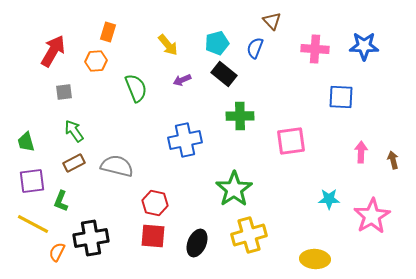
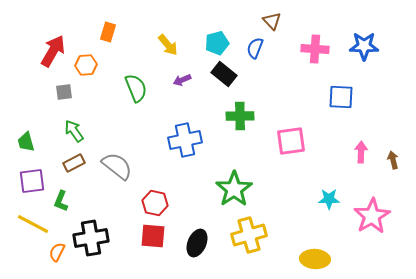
orange hexagon: moved 10 px left, 4 px down
gray semicircle: rotated 24 degrees clockwise
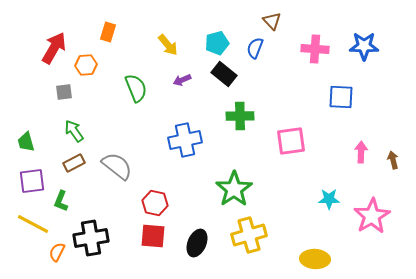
red arrow: moved 1 px right, 3 px up
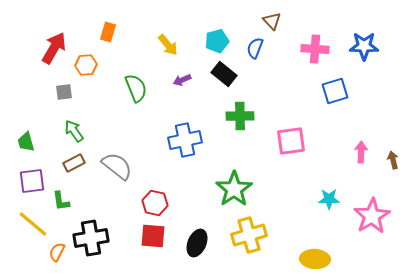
cyan pentagon: moved 2 px up
blue square: moved 6 px left, 6 px up; rotated 20 degrees counterclockwise
green L-shape: rotated 30 degrees counterclockwise
yellow line: rotated 12 degrees clockwise
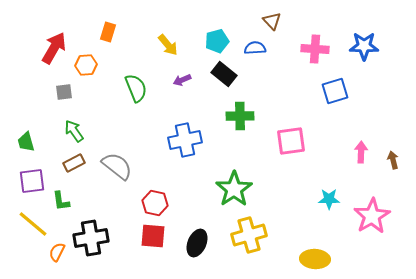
blue semicircle: rotated 65 degrees clockwise
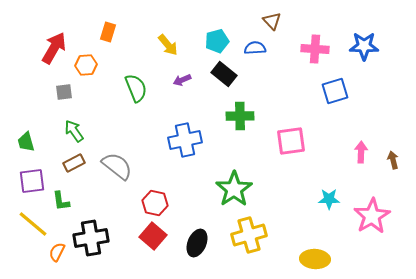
red square: rotated 36 degrees clockwise
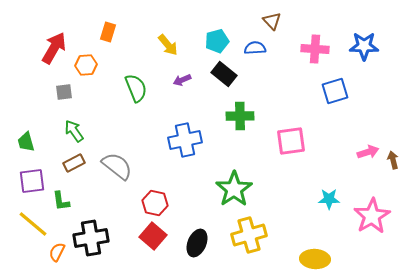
pink arrow: moved 7 px right; rotated 70 degrees clockwise
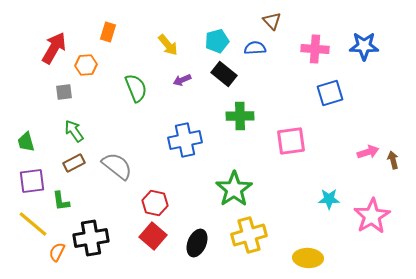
blue square: moved 5 px left, 2 px down
yellow ellipse: moved 7 px left, 1 px up
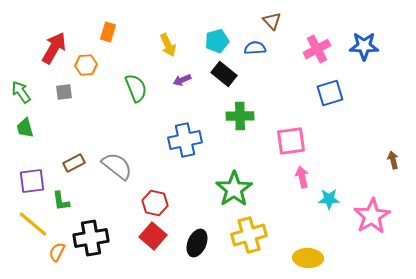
yellow arrow: rotated 15 degrees clockwise
pink cross: moved 2 px right; rotated 32 degrees counterclockwise
green arrow: moved 53 px left, 39 px up
green trapezoid: moved 1 px left, 14 px up
pink arrow: moved 66 px left, 25 px down; rotated 85 degrees counterclockwise
